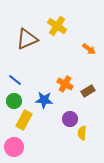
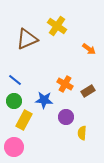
purple circle: moved 4 px left, 2 px up
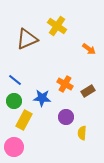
blue star: moved 2 px left, 2 px up
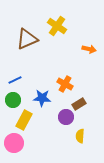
orange arrow: rotated 24 degrees counterclockwise
blue line: rotated 64 degrees counterclockwise
brown rectangle: moved 9 px left, 13 px down
green circle: moved 1 px left, 1 px up
yellow semicircle: moved 2 px left, 3 px down
pink circle: moved 4 px up
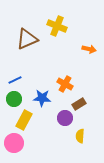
yellow cross: rotated 12 degrees counterclockwise
green circle: moved 1 px right, 1 px up
purple circle: moved 1 px left, 1 px down
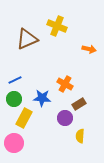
yellow rectangle: moved 2 px up
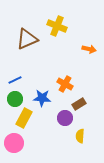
green circle: moved 1 px right
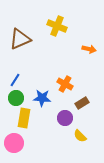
brown triangle: moved 7 px left
blue line: rotated 32 degrees counterclockwise
green circle: moved 1 px right, 1 px up
brown rectangle: moved 3 px right, 1 px up
yellow rectangle: rotated 18 degrees counterclockwise
yellow semicircle: rotated 48 degrees counterclockwise
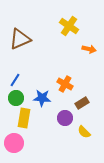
yellow cross: moved 12 px right; rotated 12 degrees clockwise
yellow semicircle: moved 4 px right, 4 px up
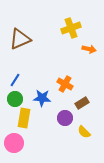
yellow cross: moved 2 px right, 2 px down; rotated 36 degrees clockwise
green circle: moved 1 px left, 1 px down
